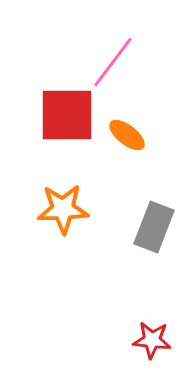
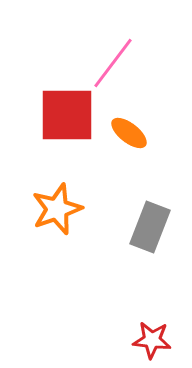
pink line: moved 1 px down
orange ellipse: moved 2 px right, 2 px up
orange star: moved 6 px left; rotated 18 degrees counterclockwise
gray rectangle: moved 4 px left
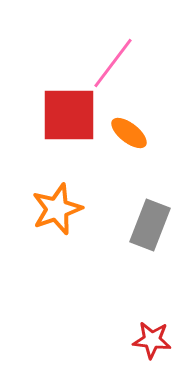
red square: moved 2 px right
gray rectangle: moved 2 px up
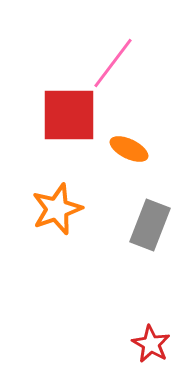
orange ellipse: moved 16 px down; rotated 12 degrees counterclockwise
red star: moved 1 px left, 4 px down; rotated 24 degrees clockwise
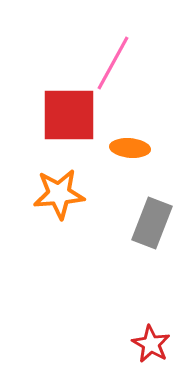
pink line: rotated 8 degrees counterclockwise
orange ellipse: moved 1 px right, 1 px up; rotated 21 degrees counterclockwise
orange star: moved 2 px right, 15 px up; rotated 15 degrees clockwise
gray rectangle: moved 2 px right, 2 px up
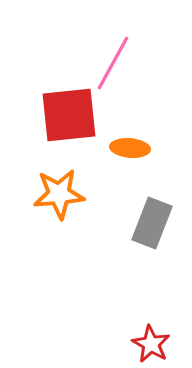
red square: rotated 6 degrees counterclockwise
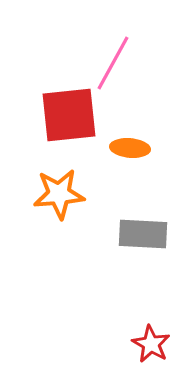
gray rectangle: moved 9 px left, 11 px down; rotated 72 degrees clockwise
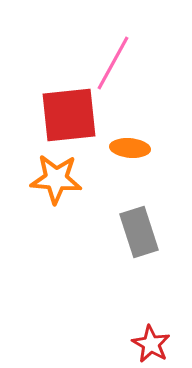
orange star: moved 3 px left, 15 px up; rotated 9 degrees clockwise
gray rectangle: moved 4 px left, 2 px up; rotated 69 degrees clockwise
